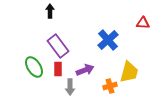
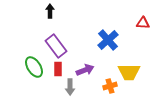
purple rectangle: moved 2 px left
yellow trapezoid: rotated 75 degrees clockwise
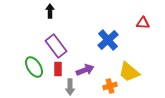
yellow trapezoid: rotated 40 degrees clockwise
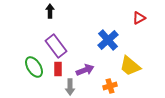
red triangle: moved 4 px left, 5 px up; rotated 32 degrees counterclockwise
yellow trapezoid: moved 1 px right, 6 px up
